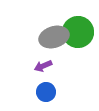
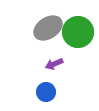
gray ellipse: moved 6 px left, 9 px up; rotated 16 degrees counterclockwise
purple arrow: moved 11 px right, 2 px up
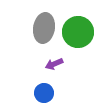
gray ellipse: moved 4 px left; rotated 48 degrees counterclockwise
blue circle: moved 2 px left, 1 px down
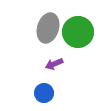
gray ellipse: moved 4 px right; rotated 8 degrees clockwise
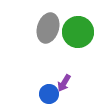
purple arrow: moved 10 px right, 19 px down; rotated 36 degrees counterclockwise
blue circle: moved 5 px right, 1 px down
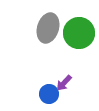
green circle: moved 1 px right, 1 px down
purple arrow: rotated 12 degrees clockwise
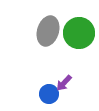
gray ellipse: moved 3 px down
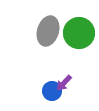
blue circle: moved 3 px right, 3 px up
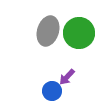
purple arrow: moved 3 px right, 6 px up
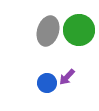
green circle: moved 3 px up
blue circle: moved 5 px left, 8 px up
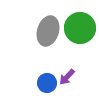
green circle: moved 1 px right, 2 px up
